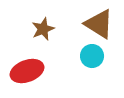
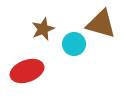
brown triangle: moved 2 px right; rotated 16 degrees counterclockwise
cyan circle: moved 18 px left, 12 px up
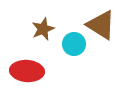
brown triangle: moved 1 px down; rotated 16 degrees clockwise
red ellipse: rotated 24 degrees clockwise
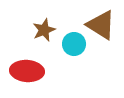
brown star: moved 1 px right, 1 px down
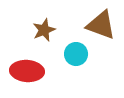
brown triangle: rotated 12 degrees counterclockwise
cyan circle: moved 2 px right, 10 px down
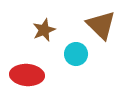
brown triangle: rotated 24 degrees clockwise
red ellipse: moved 4 px down
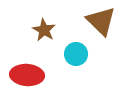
brown triangle: moved 4 px up
brown star: rotated 20 degrees counterclockwise
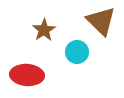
brown star: rotated 10 degrees clockwise
cyan circle: moved 1 px right, 2 px up
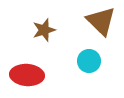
brown star: rotated 15 degrees clockwise
cyan circle: moved 12 px right, 9 px down
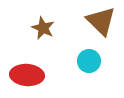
brown star: moved 1 px left, 2 px up; rotated 30 degrees counterclockwise
